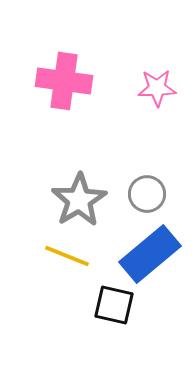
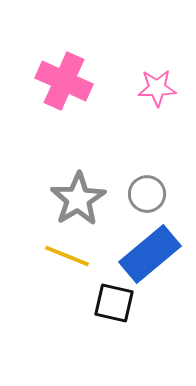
pink cross: rotated 16 degrees clockwise
gray star: moved 1 px left, 1 px up
black square: moved 2 px up
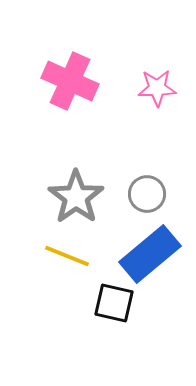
pink cross: moved 6 px right
gray star: moved 2 px left, 2 px up; rotated 4 degrees counterclockwise
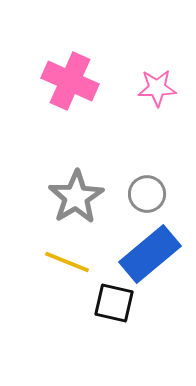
gray star: rotated 4 degrees clockwise
yellow line: moved 6 px down
